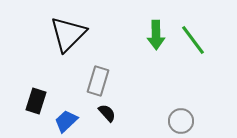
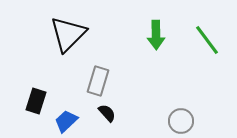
green line: moved 14 px right
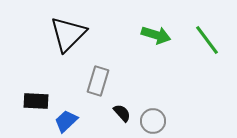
green arrow: rotated 72 degrees counterclockwise
black rectangle: rotated 75 degrees clockwise
black semicircle: moved 15 px right
gray circle: moved 28 px left
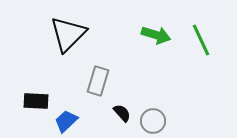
green line: moved 6 px left; rotated 12 degrees clockwise
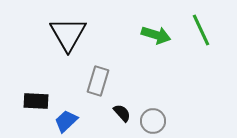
black triangle: rotated 15 degrees counterclockwise
green line: moved 10 px up
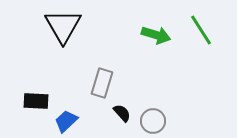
green line: rotated 8 degrees counterclockwise
black triangle: moved 5 px left, 8 px up
gray rectangle: moved 4 px right, 2 px down
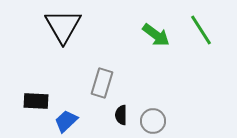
green arrow: rotated 20 degrees clockwise
black semicircle: moved 1 px left, 2 px down; rotated 138 degrees counterclockwise
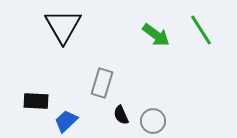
black semicircle: rotated 24 degrees counterclockwise
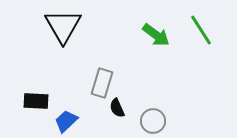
black semicircle: moved 4 px left, 7 px up
